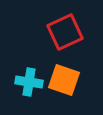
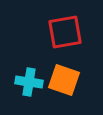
red square: rotated 15 degrees clockwise
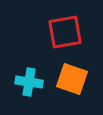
orange square: moved 8 px right, 1 px up
